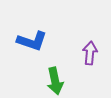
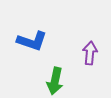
green arrow: rotated 24 degrees clockwise
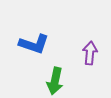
blue L-shape: moved 2 px right, 3 px down
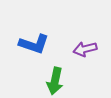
purple arrow: moved 5 px left, 4 px up; rotated 110 degrees counterclockwise
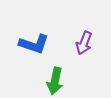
purple arrow: moved 1 px left, 6 px up; rotated 55 degrees counterclockwise
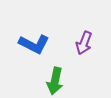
blue L-shape: rotated 8 degrees clockwise
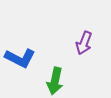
blue L-shape: moved 14 px left, 14 px down
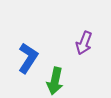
blue L-shape: moved 8 px right; rotated 84 degrees counterclockwise
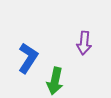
purple arrow: rotated 15 degrees counterclockwise
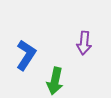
blue L-shape: moved 2 px left, 3 px up
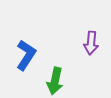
purple arrow: moved 7 px right
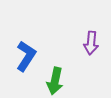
blue L-shape: moved 1 px down
